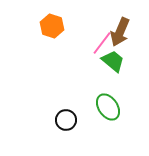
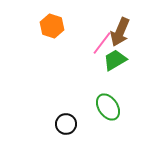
green trapezoid: moved 2 px right, 1 px up; rotated 70 degrees counterclockwise
black circle: moved 4 px down
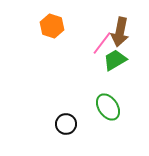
brown arrow: rotated 12 degrees counterclockwise
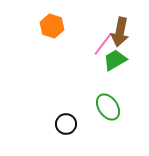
pink line: moved 1 px right, 1 px down
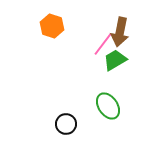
green ellipse: moved 1 px up
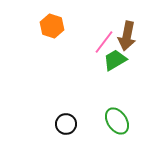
brown arrow: moved 7 px right, 4 px down
pink line: moved 1 px right, 2 px up
green ellipse: moved 9 px right, 15 px down
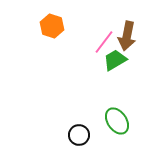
black circle: moved 13 px right, 11 px down
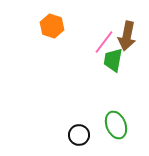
green trapezoid: moved 2 px left; rotated 50 degrees counterclockwise
green ellipse: moved 1 px left, 4 px down; rotated 12 degrees clockwise
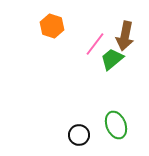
brown arrow: moved 2 px left
pink line: moved 9 px left, 2 px down
green trapezoid: moved 1 px left, 1 px up; rotated 40 degrees clockwise
